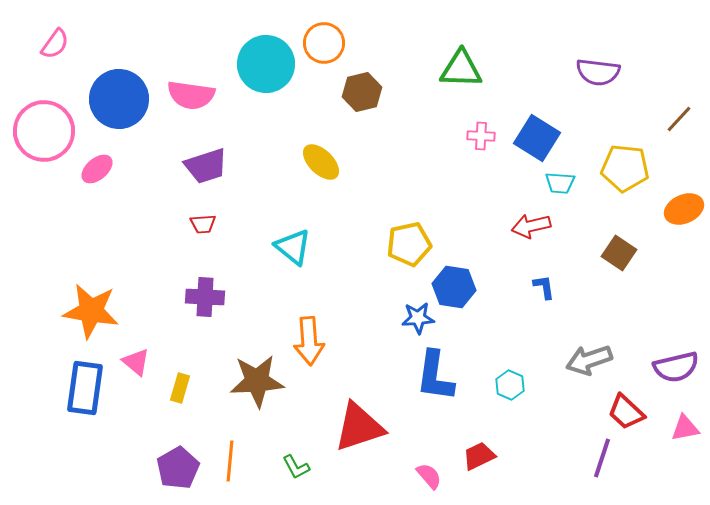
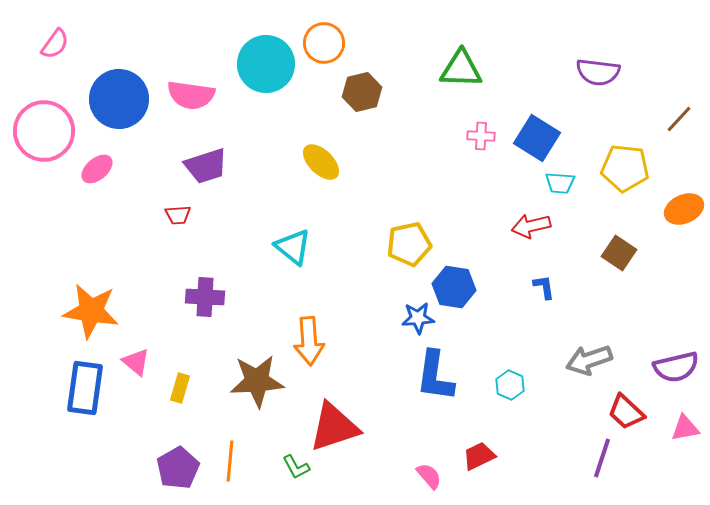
red trapezoid at (203, 224): moved 25 px left, 9 px up
red triangle at (359, 427): moved 25 px left
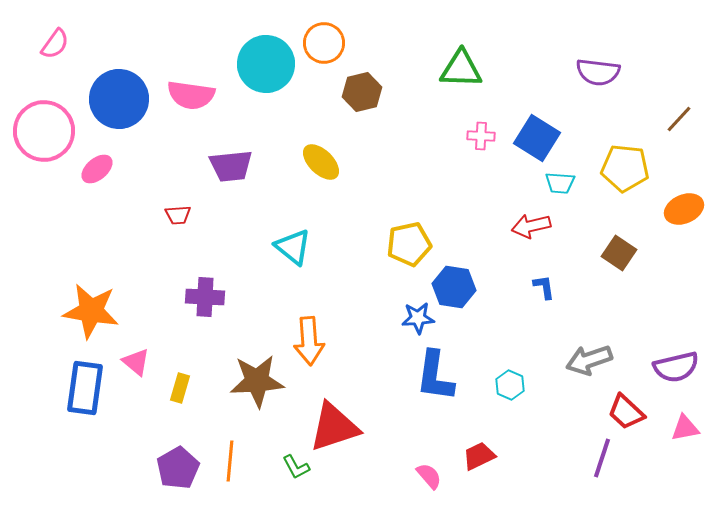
purple trapezoid at (206, 166): moved 25 px right; rotated 12 degrees clockwise
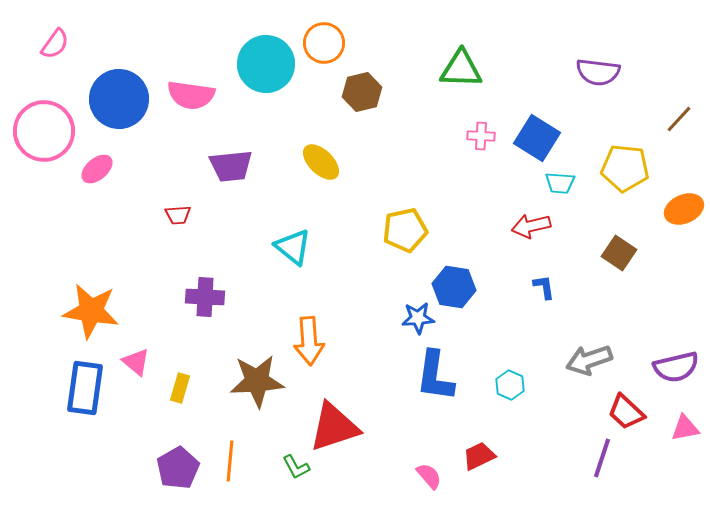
yellow pentagon at (409, 244): moved 4 px left, 14 px up
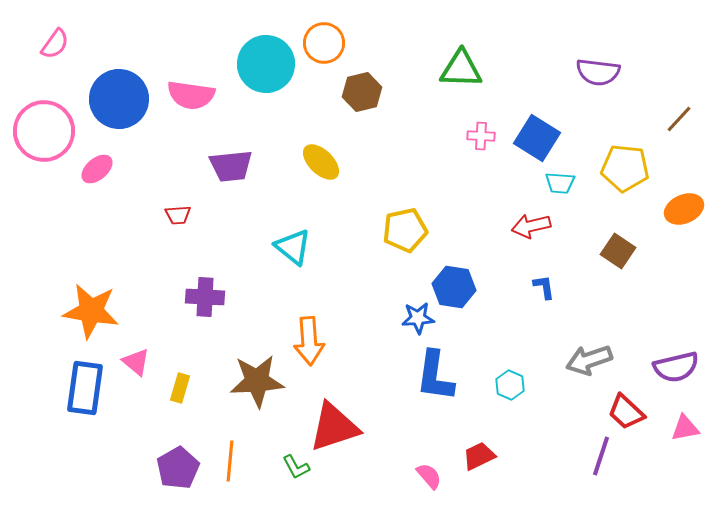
brown square at (619, 253): moved 1 px left, 2 px up
purple line at (602, 458): moved 1 px left, 2 px up
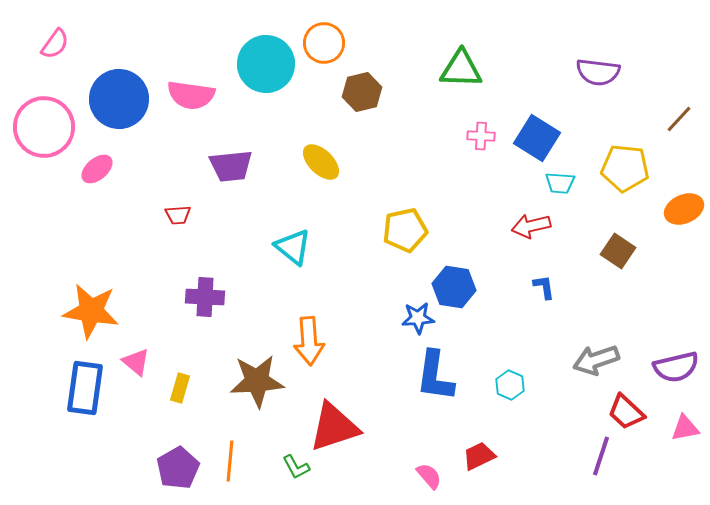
pink circle at (44, 131): moved 4 px up
gray arrow at (589, 360): moved 7 px right
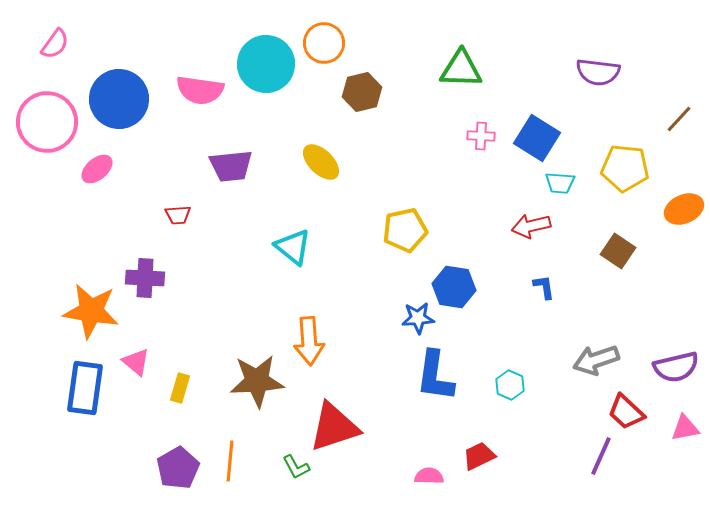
pink semicircle at (191, 95): moved 9 px right, 5 px up
pink circle at (44, 127): moved 3 px right, 5 px up
purple cross at (205, 297): moved 60 px left, 19 px up
purple line at (601, 456): rotated 6 degrees clockwise
pink semicircle at (429, 476): rotated 48 degrees counterclockwise
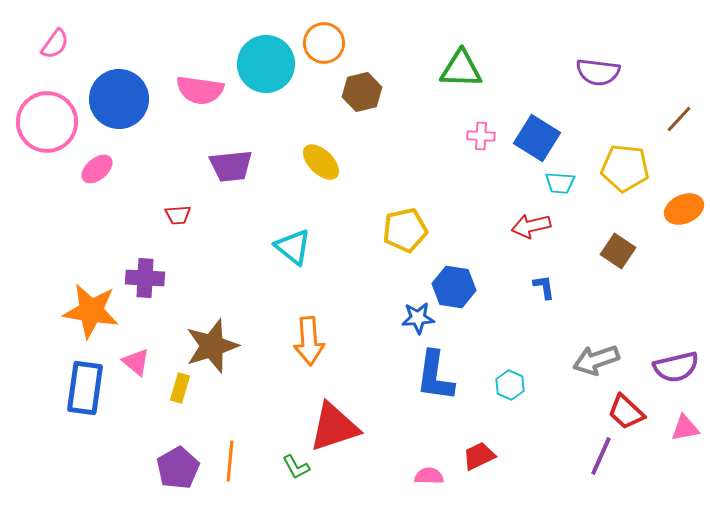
brown star at (257, 381): moved 45 px left, 35 px up; rotated 14 degrees counterclockwise
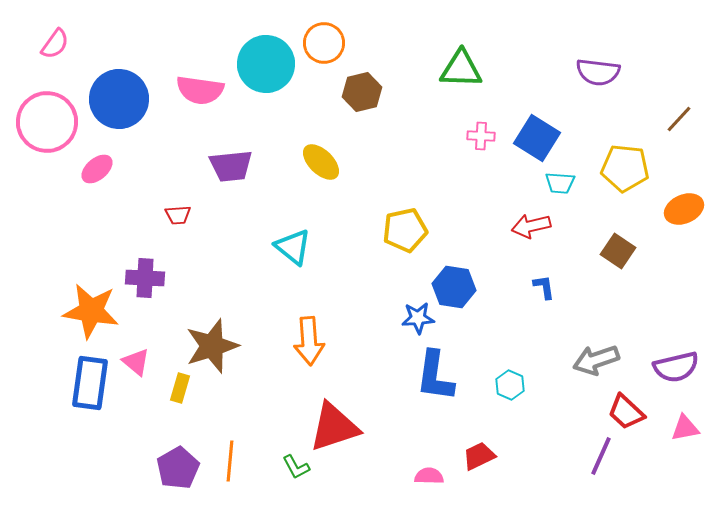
blue rectangle at (85, 388): moved 5 px right, 5 px up
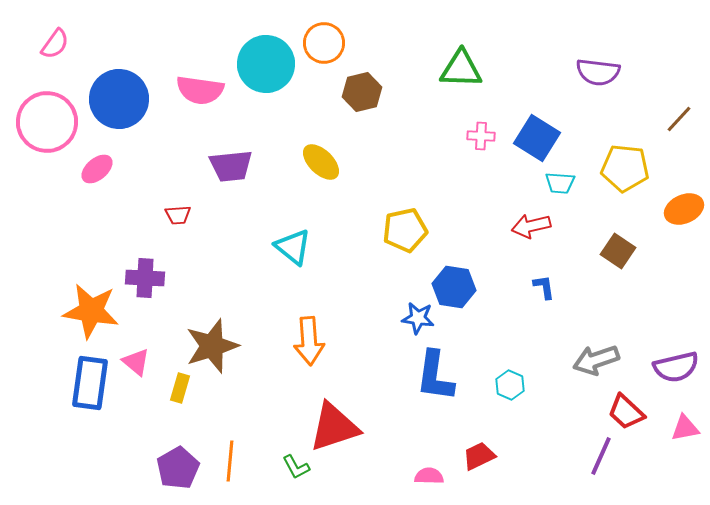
blue star at (418, 318): rotated 12 degrees clockwise
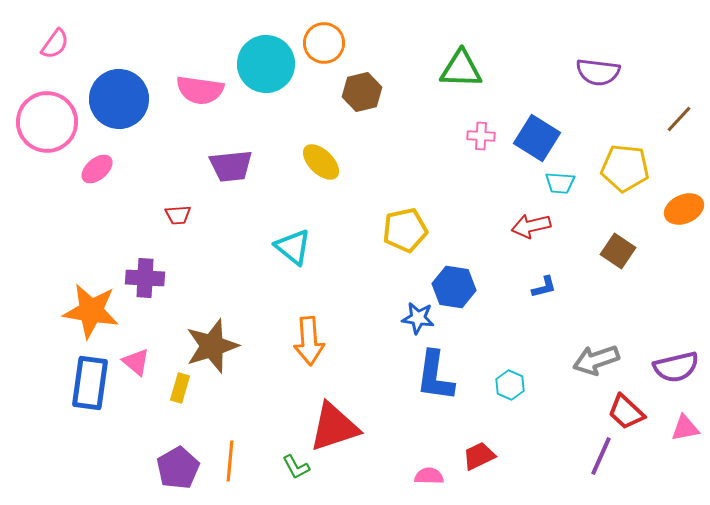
blue L-shape at (544, 287): rotated 84 degrees clockwise
